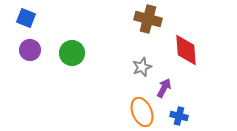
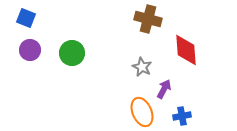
gray star: rotated 24 degrees counterclockwise
purple arrow: moved 1 px down
blue cross: moved 3 px right; rotated 24 degrees counterclockwise
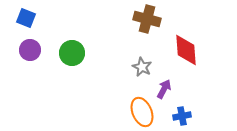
brown cross: moved 1 px left
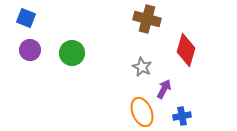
red diamond: rotated 20 degrees clockwise
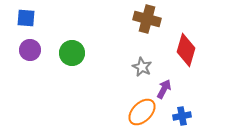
blue square: rotated 18 degrees counterclockwise
orange ellipse: rotated 68 degrees clockwise
